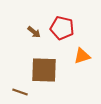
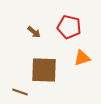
red pentagon: moved 7 px right, 1 px up
orange triangle: moved 2 px down
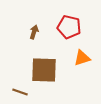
brown arrow: rotated 112 degrees counterclockwise
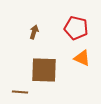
red pentagon: moved 7 px right, 1 px down
orange triangle: rotated 42 degrees clockwise
brown line: rotated 14 degrees counterclockwise
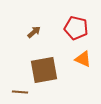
brown arrow: rotated 32 degrees clockwise
orange triangle: moved 1 px right, 1 px down
brown square: rotated 12 degrees counterclockwise
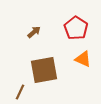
red pentagon: rotated 20 degrees clockwise
brown line: rotated 70 degrees counterclockwise
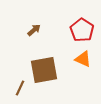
red pentagon: moved 6 px right, 2 px down
brown arrow: moved 2 px up
brown line: moved 4 px up
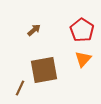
orange triangle: rotated 48 degrees clockwise
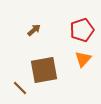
red pentagon: rotated 20 degrees clockwise
brown line: rotated 70 degrees counterclockwise
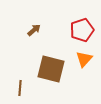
orange triangle: moved 1 px right
brown square: moved 7 px right, 1 px up; rotated 24 degrees clockwise
brown line: rotated 49 degrees clockwise
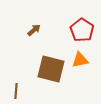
red pentagon: rotated 20 degrees counterclockwise
orange triangle: moved 4 px left, 1 px down; rotated 36 degrees clockwise
brown line: moved 4 px left, 3 px down
